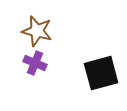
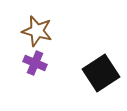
black square: rotated 18 degrees counterclockwise
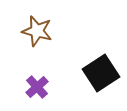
purple cross: moved 2 px right, 24 px down; rotated 25 degrees clockwise
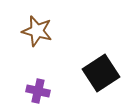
purple cross: moved 1 px right, 4 px down; rotated 35 degrees counterclockwise
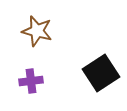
purple cross: moved 7 px left, 10 px up; rotated 20 degrees counterclockwise
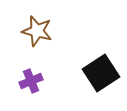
purple cross: rotated 15 degrees counterclockwise
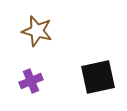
black square: moved 3 px left, 4 px down; rotated 21 degrees clockwise
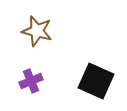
black square: moved 2 px left, 4 px down; rotated 36 degrees clockwise
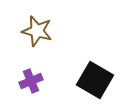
black square: moved 1 px left, 1 px up; rotated 6 degrees clockwise
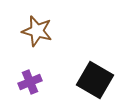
purple cross: moved 1 px left, 1 px down
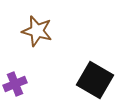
purple cross: moved 15 px left, 2 px down
